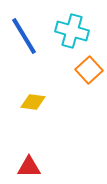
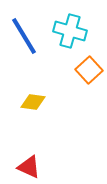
cyan cross: moved 2 px left
red triangle: rotated 25 degrees clockwise
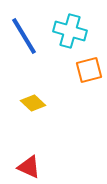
orange square: rotated 28 degrees clockwise
yellow diamond: moved 1 px down; rotated 35 degrees clockwise
